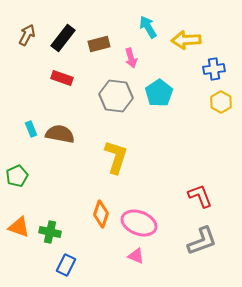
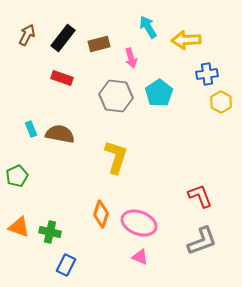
blue cross: moved 7 px left, 5 px down
pink triangle: moved 4 px right, 1 px down
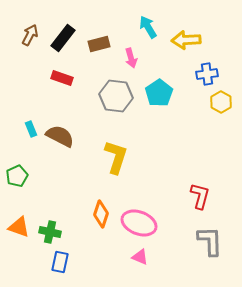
brown arrow: moved 3 px right
brown semicircle: moved 2 px down; rotated 16 degrees clockwise
red L-shape: rotated 36 degrees clockwise
gray L-shape: moved 8 px right; rotated 72 degrees counterclockwise
blue rectangle: moved 6 px left, 3 px up; rotated 15 degrees counterclockwise
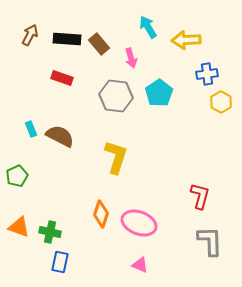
black rectangle: moved 4 px right, 1 px down; rotated 56 degrees clockwise
brown rectangle: rotated 65 degrees clockwise
pink triangle: moved 8 px down
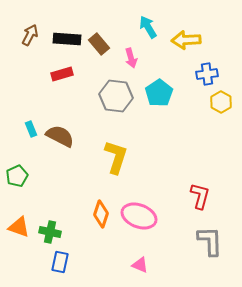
red rectangle: moved 4 px up; rotated 35 degrees counterclockwise
pink ellipse: moved 7 px up
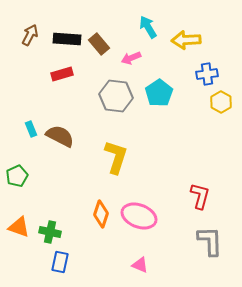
pink arrow: rotated 84 degrees clockwise
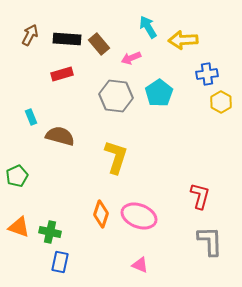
yellow arrow: moved 3 px left
cyan rectangle: moved 12 px up
brown semicircle: rotated 12 degrees counterclockwise
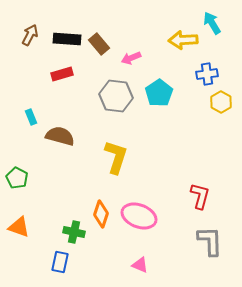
cyan arrow: moved 64 px right, 4 px up
green pentagon: moved 2 px down; rotated 20 degrees counterclockwise
green cross: moved 24 px right
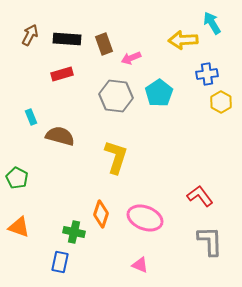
brown rectangle: moved 5 px right; rotated 20 degrees clockwise
red L-shape: rotated 52 degrees counterclockwise
pink ellipse: moved 6 px right, 2 px down
